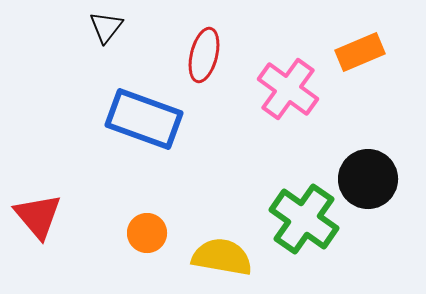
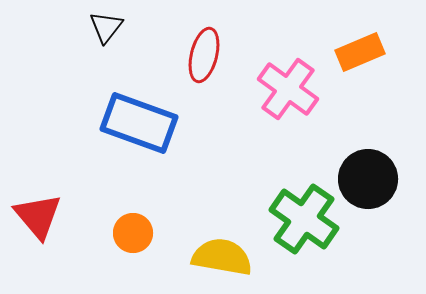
blue rectangle: moved 5 px left, 4 px down
orange circle: moved 14 px left
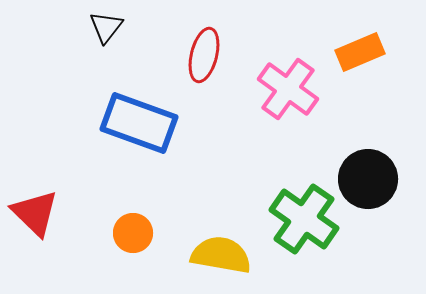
red triangle: moved 3 px left, 3 px up; rotated 6 degrees counterclockwise
yellow semicircle: moved 1 px left, 2 px up
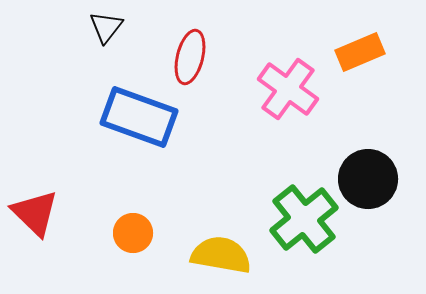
red ellipse: moved 14 px left, 2 px down
blue rectangle: moved 6 px up
green cross: rotated 16 degrees clockwise
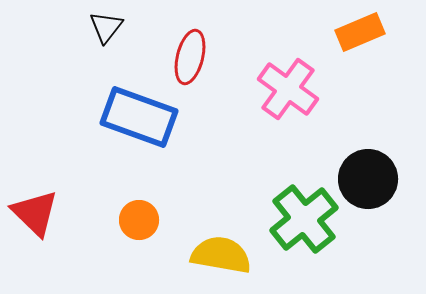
orange rectangle: moved 20 px up
orange circle: moved 6 px right, 13 px up
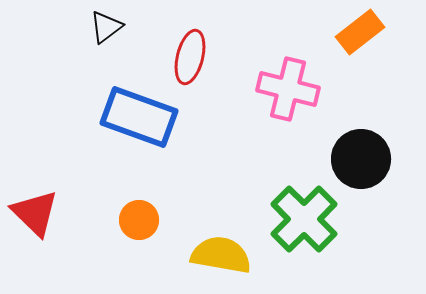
black triangle: rotated 15 degrees clockwise
orange rectangle: rotated 15 degrees counterclockwise
pink cross: rotated 22 degrees counterclockwise
black circle: moved 7 px left, 20 px up
green cross: rotated 6 degrees counterclockwise
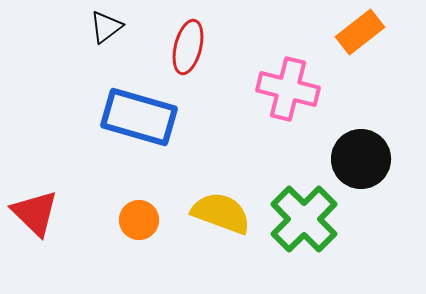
red ellipse: moved 2 px left, 10 px up
blue rectangle: rotated 4 degrees counterclockwise
yellow semicircle: moved 42 px up; rotated 10 degrees clockwise
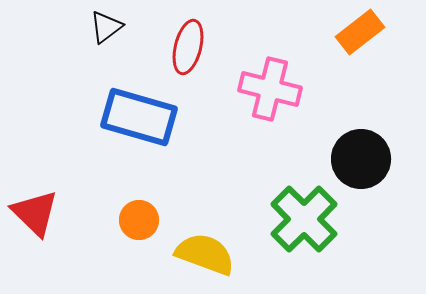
pink cross: moved 18 px left
yellow semicircle: moved 16 px left, 41 px down
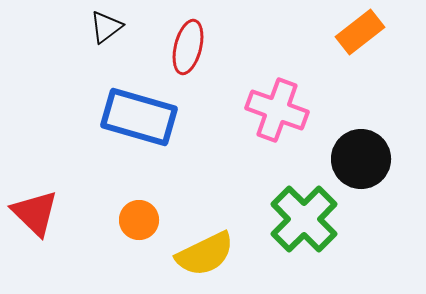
pink cross: moved 7 px right, 21 px down; rotated 6 degrees clockwise
yellow semicircle: rotated 134 degrees clockwise
